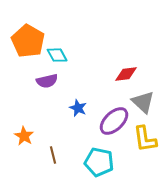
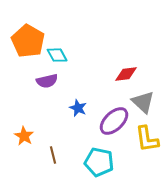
yellow L-shape: moved 2 px right
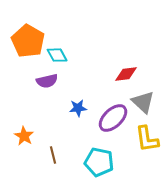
blue star: rotated 30 degrees counterclockwise
purple ellipse: moved 1 px left, 3 px up
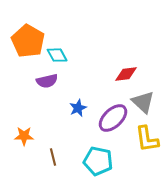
blue star: rotated 18 degrees counterclockwise
orange star: rotated 30 degrees counterclockwise
brown line: moved 2 px down
cyan pentagon: moved 1 px left, 1 px up
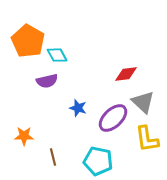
blue star: rotated 30 degrees counterclockwise
